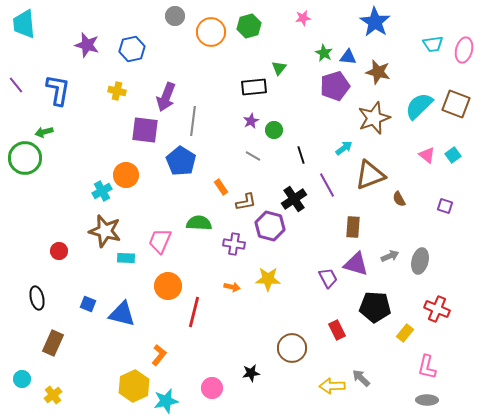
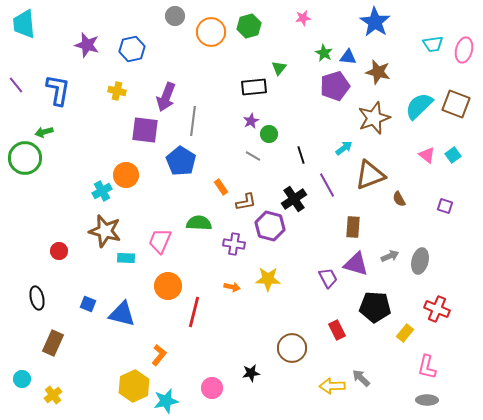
green circle at (274, 130): moved 5 px left, 4 px down
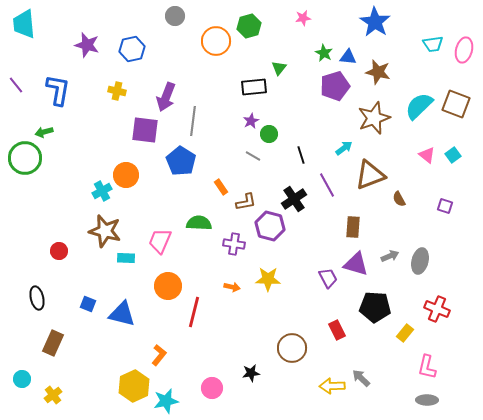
orange circle at (211, 32): moved 5 px right, 9 px down
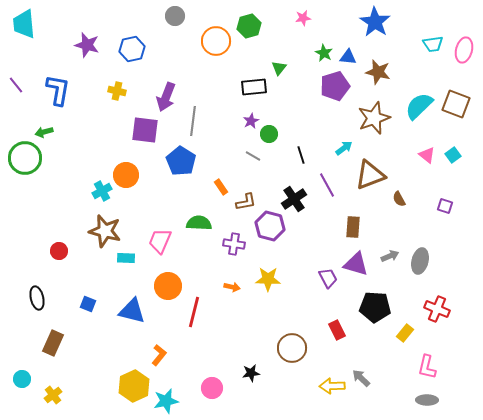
blue triangle at (122, 314): moved 10 px right, 3 px up
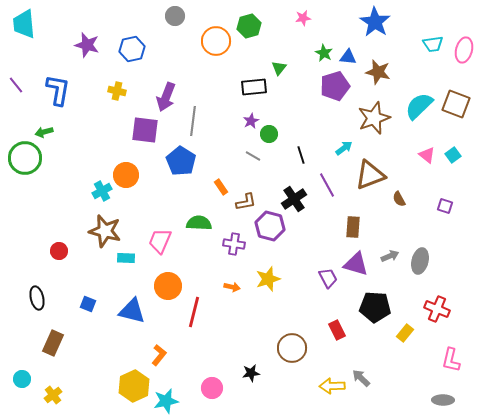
yellow star at (268, 279): rotated 20 degrees counterclockwise
pink L-shape at (427, 367): moved 24 px right, 7 px up
gray ellipse at (427, 400): moved 16 px right
